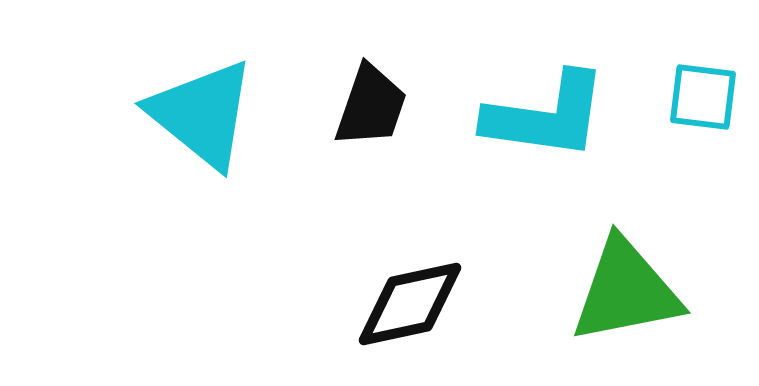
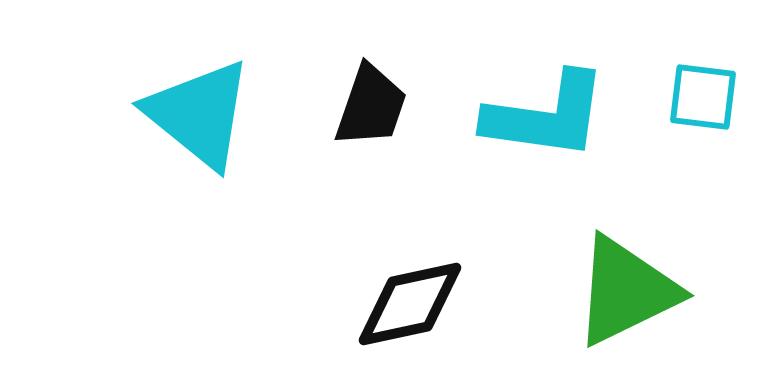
cyan triangle: moved 3 px left
green triangle: rotated 15 degrees counterclockwise
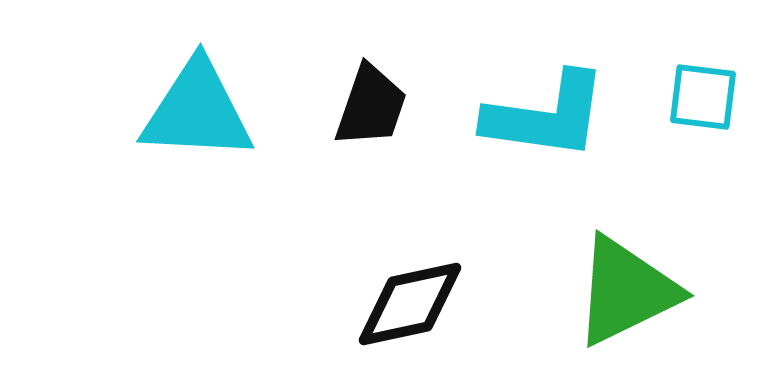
cyan triangle: moved 2 px left, 3 px up; rotated 36 degrees counterclockwise
